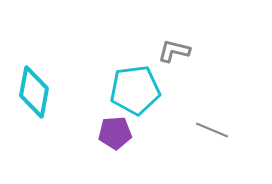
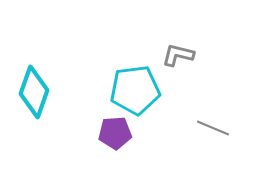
gray L-shape: moved 4 px right, 4 px down
cyan diamond: rotated 9 degrees clockwise
gray line: moved 1 px right, 2 px up
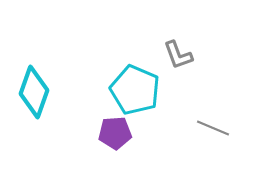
gray L-shape: rotated 124 degrees counterclockwise
cyan pentagon: rotated 30 degrees clockwise
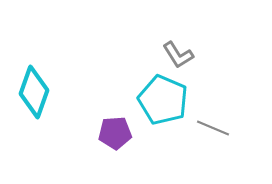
gray L-shape: rotated 12 degrees counterclockwise
cyan pentagon: moved 28 px right, 10 px down
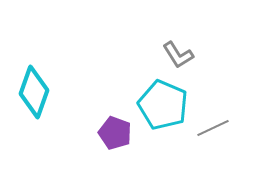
cyan pentagon: moved 5 px down
gray line: rotated 48 degrees counterclockwise
purple pentagon: rotated 24 degrees clockwise
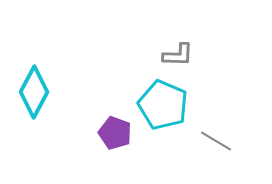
gray L-shape: rotated 56 degrees counterclockwise
cyan diamond: rotated 9 degrees clockwise
gray line: moved 3 px right, 13 px down; rotated 56 degrees clockwise
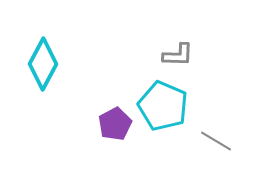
cyan diamond: moved 9 px right, 28 px up
cyan pentagon: moved 1 px down
purple pentagon: moved 9 px up; rotated 24 degrees clockwise
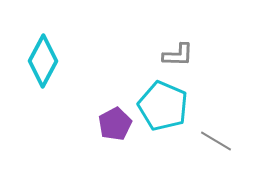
cyan diamond: moved 3 px up
